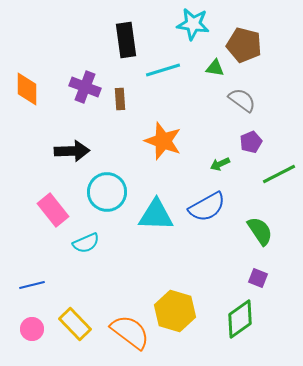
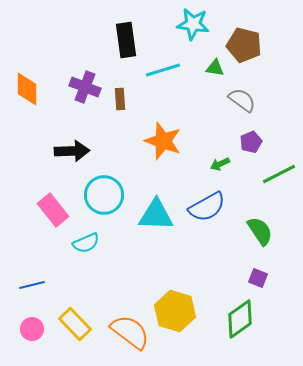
cyan circle: moved 3 px left, 3 px down
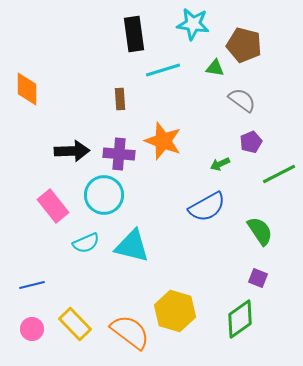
black rectangle: moved 8 px right, 6 px up
purple cross: moved 34 px right, 67 px down; rotated 16 degrees counterclockwise
pink rectangle: moved 4 px up
cyan triangle: moved 24 px left, 31 px down; rotated 12 degrees clockwise
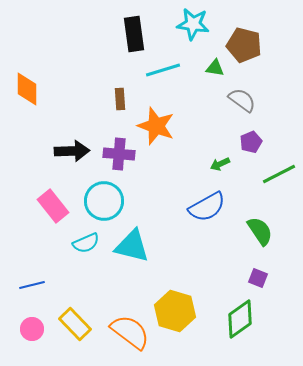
orange star: moved 7 px left, 15 px up
cyan circle: moved 6 px down
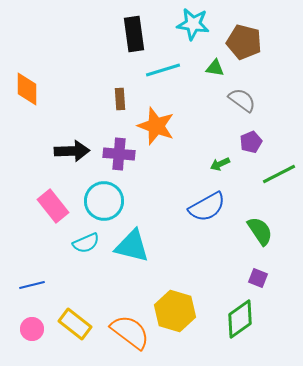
brown pentagon: moved 3 px up
yellow rectangle: rotated 8 degrees counterclockwise
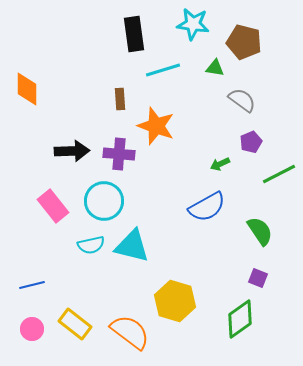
cyan semicircle: moved 5 px right, 2 px down; rotated 12 degrees clockwise
yellow hexagon: moved 10 px up
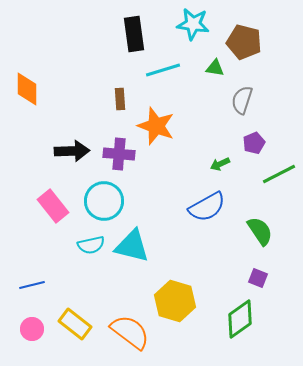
gray semicircle: rotated 108 degrees counterclockwise
purple pentagon: moved 3 px right, 1 px down
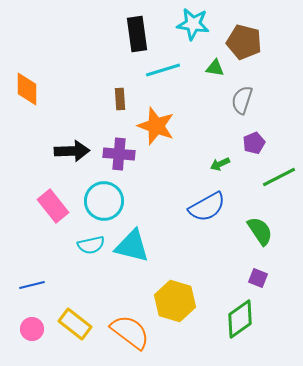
black rectangle: moved 3 px right
green line: moved 3 px down
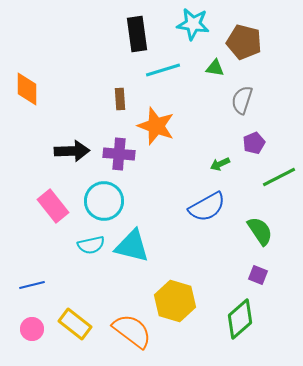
purple square: moved 3 px up
green diamond: rotated 6 degrees counterclockwise
orange semicircle: moved 2 px right, 1 px up
